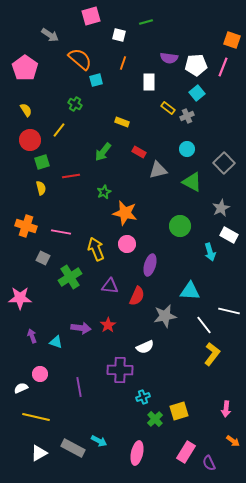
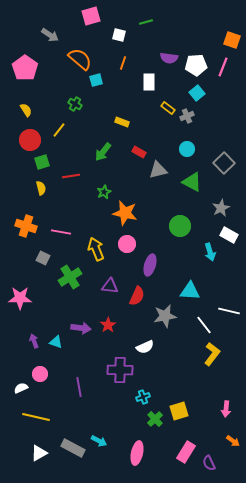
purple arrow at (32, 336): moved 2 px right, 5 px down
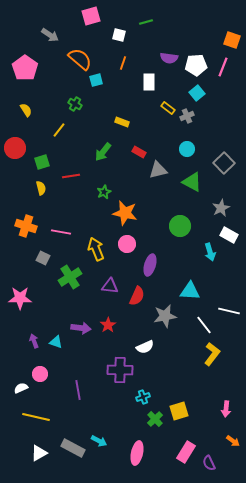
red circle at (30, 140): moved 15 px left, 8 px down
purple line at (79, 387): moved 1 px left, 3 px down
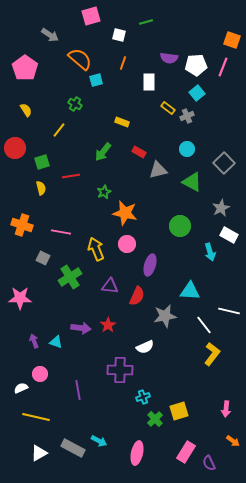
orange cross at (26, 226): moved 4 px left, 1 px up
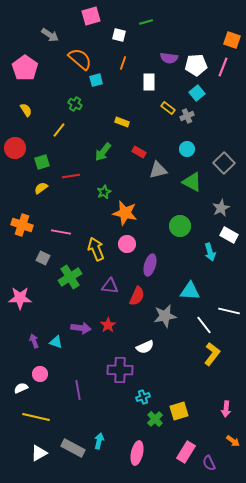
yellow semicircle at (41, 188): rotated 112 degrees counterclockwise
cyan arrow at (99, 441): rotated 105 degrees counterclockwise
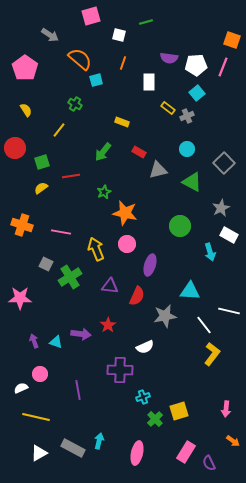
gray square at (43, 258): moved 3 px right, 6 px down
purple arrow at (81, 328): moved 6 px down
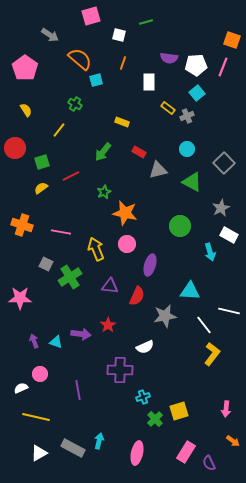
red line at (71, 176): rotated 18 degrees counterclockwise
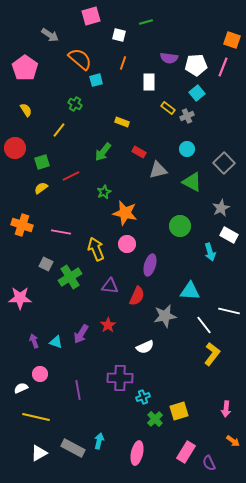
purple arrow at (81, 334): rotated 114 degrees clockwise
purple cross at (120, 370): moved 8 px down
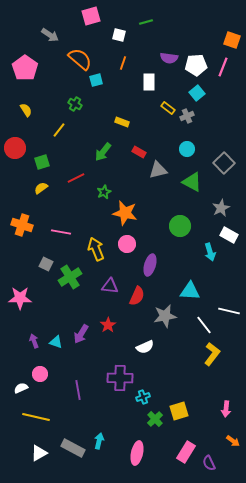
red line at (71, 176): moved 5 px right, 2 px down
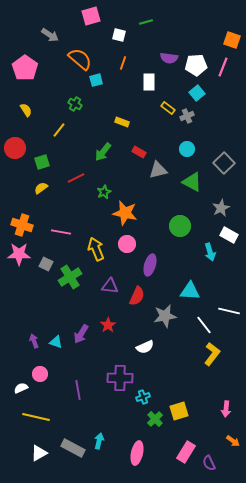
pink star at (20, 298): moved 1 px left, 44 px up
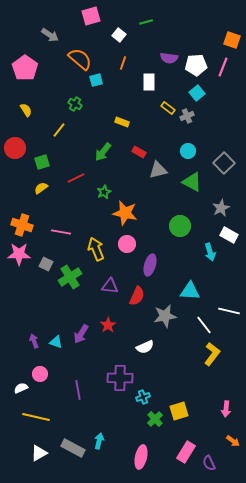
white square at (119, 35): rotated 24 degrees clockwise
cyan circle at (187, 149): moved 1 px right, 2 px down
pink ellipse at (137, 453): moved 4 px right, 4 px down
